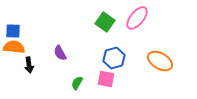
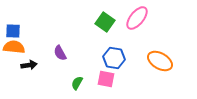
blue hexagon: rotated 25 degrees clockwise
black arrow: rotated 91 degrees counterclockwise
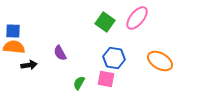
green semicircle: moved 2 px right
